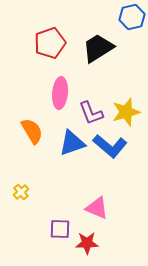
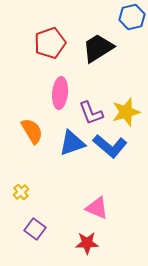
purple square: moved 25 px left; rotated 35 degrees clockwise
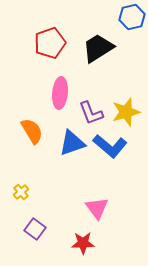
pink triangle: rotated 30 degrees clockwise
red star: moved 4 px left
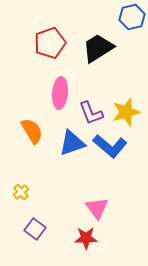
red star: moved 3 px right, 5 px up
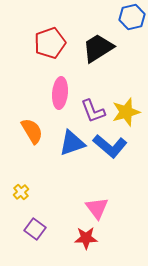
purple L-shape: moved 2 px right, 2 px up
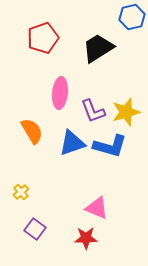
red pentagon: moved 7 px left, 5 px up
blue L-shape: rotated 24 degrees counterclockwise
pink triangle: rotated 30 degrees counterclockwise
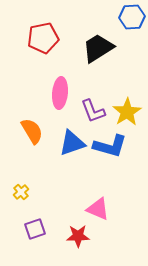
blue hexagon: rotated 10 degrees clockwise
red pentagon: rotated 8 degrees clockwise
yellow star: moved 1 px right; rotated 16 degrees counterclockwise
pink triangle: moved 1 px right, 1 px down
purple square: rotated 35 degrees clockwise
red star: moved 8 px left, 2 px up
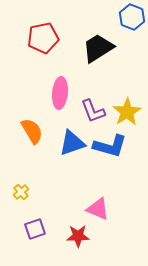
blue hexagon: rotated 25 degrees clockwise
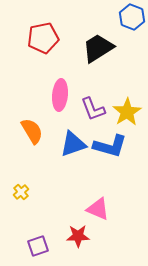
pink ellipse: moved 2 px down
purple L-shape: moved 2 px up
blue triangle: moved 1 px right, 1 px down
purple square: moved 3 px right, 17 px down
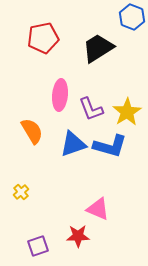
purple L-shape: moved 2 px left
